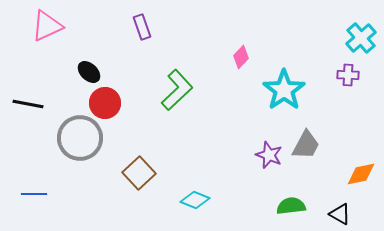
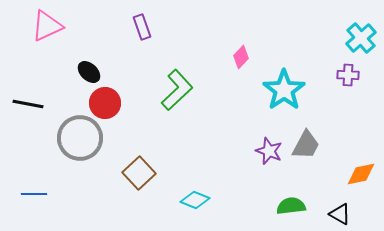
purple star: moved 4 px up
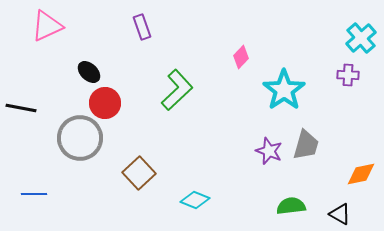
black line: moved 7 px left, 4 px down
gray trapezoid: rotated 12 degrees counterclockwise
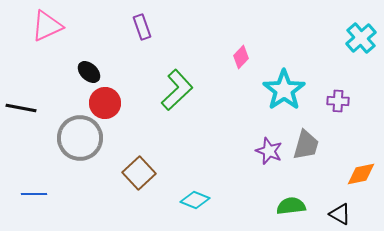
purple cross: moved 10 px left, 26 px down
